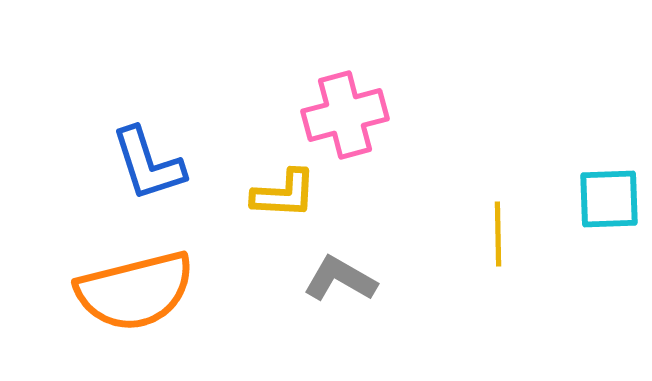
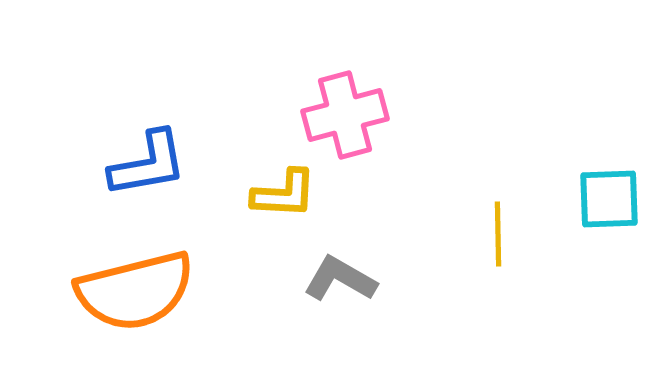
blue L-shape: rotated 82 degrees counterclockwise
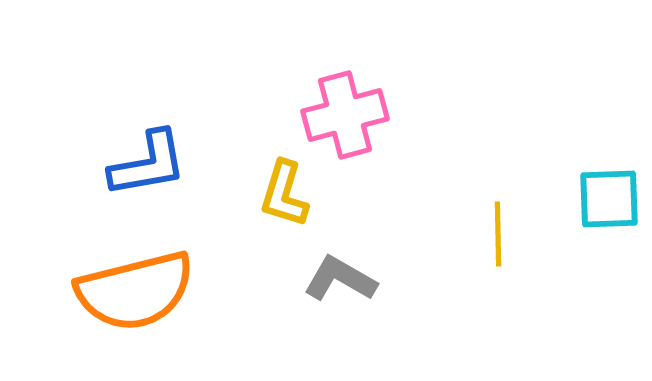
yellow L-shape: rotated 104 degrees clockwise
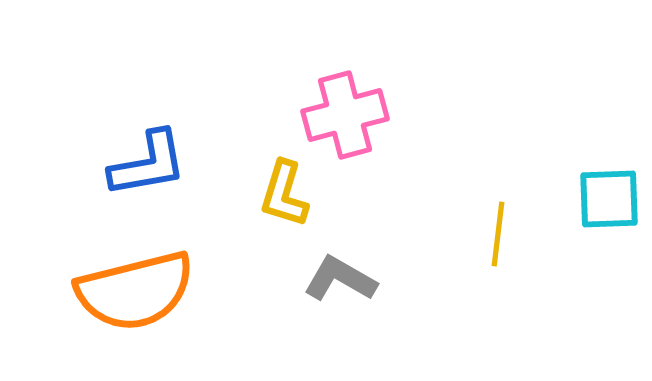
yellow line: rotated 8 degrees clockwise
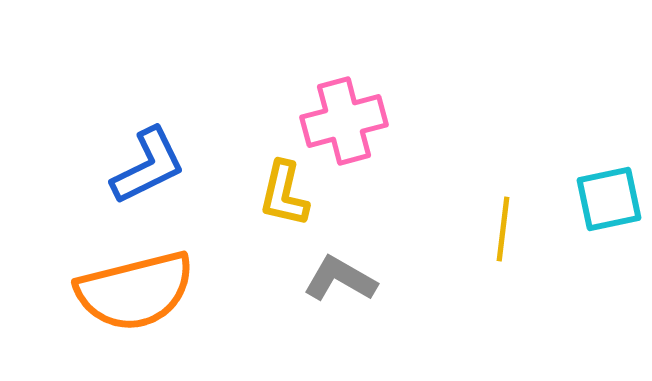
pink cross: moved 1 px left, 6 px down
blue L-shape: moved 2 px down; rotated 16 degrees counterclockwise
yellow L-shape: rotated 4 degrees counterclockwise
cyan square: rotated 10 degrees counterclockwise
yellow line: moved 5 px right, 5 px up
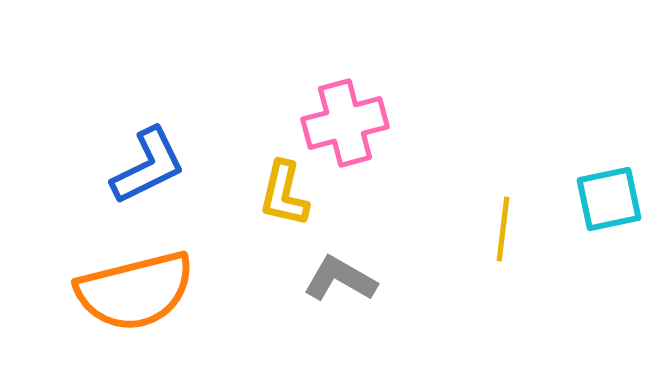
pink cross: moved 1 px right, 2 px down
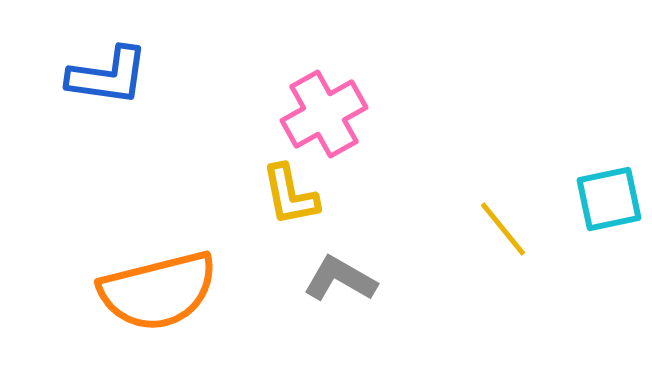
pink cross: moved 21 px left, 9 px up; rotated 14 degrees counterclockwise
blue L-shape: moved 40 px left, 90 px up; rotated 34 degrees clockwise
yellow L-shape: moved 6 px right, 1 px down; rotated 24 degrees counterclockwise
yellow line: rotated 46 degrees counterclockwise
orange semicircle: moved 23 px right
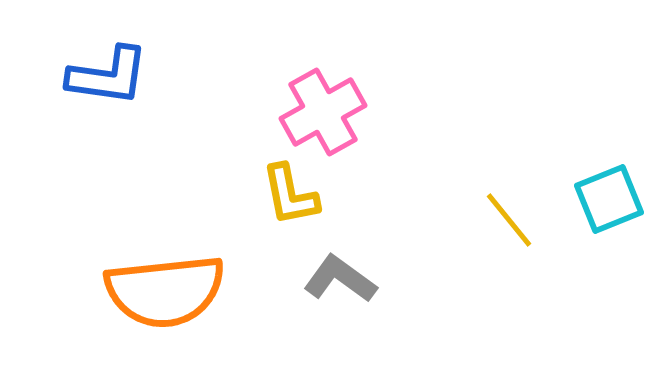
pink cross: moved 1 px left, 2 px up
cyan square: rotated 10 degrees counterclockwise
yellow line: moved 6 px right, 9 px up
gray L-shape: rotated 6 degrees clockwise
orange semicircle: moved 7 px right; rotated 8 degrees clockwise
